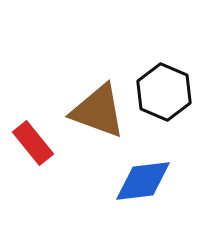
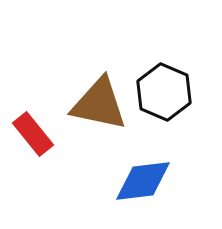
brown triangle: moved 1 px right, 7 px up; rotated 8 degrees counterclockwise
red rectangle: moved 9 px up
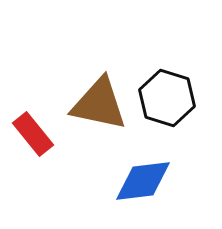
black hexagon: moved 3 px right, 6 px down; rotated 6 degrees counterclockwise
